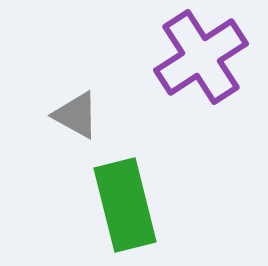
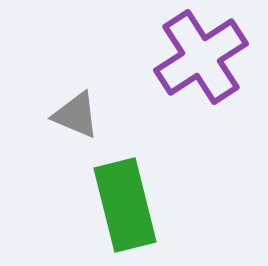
gray triangle: rotated 6 degrees counterclockwise
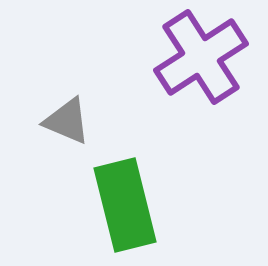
gray triangle: moved 9 px left, 6 px down
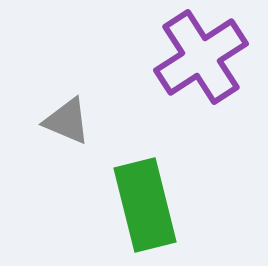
green rectangle: moved 20 px right
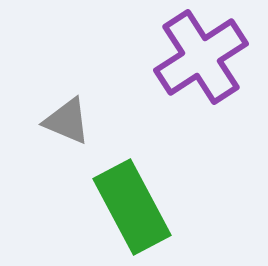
green rectangle: moved 13 px left, 2 px down; rotated 14 degrees counterclockwise
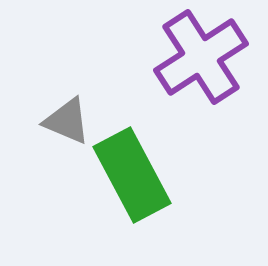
green rectangle: moved 32 px up
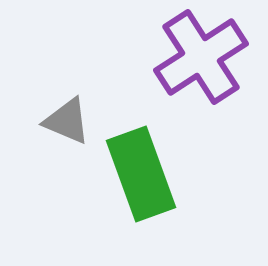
green rectangle: moved 9 px right, 1 px up; rotated 8 degrees clockwise
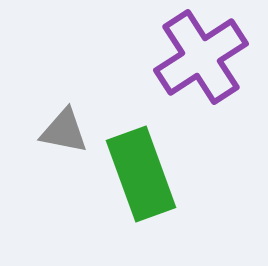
gray triangle: moved 3 px left, 10 px down; rotated 12 degrees counterclockwise
